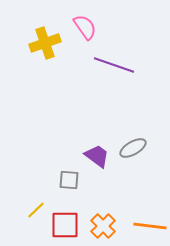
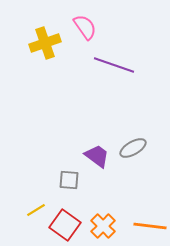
yellow line: rotated 12 degrees clockwise
red square: rotated 36 degrees clockwise
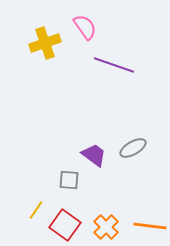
purple trapezoid: moved 3 px left, 1 px up
yellow line: rotated 24 degrees counterclockwise
orange cross: moved 3 px right, 1 px down
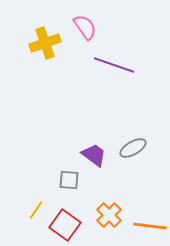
orange cross: moved 3 px right, 12 px up
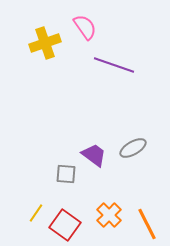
gray square: moved 3 px left, 6 px up
yellow line: moved 3 px down
orange line: moved 3 px left, 2 px up; rotated 56 degrees clockwise
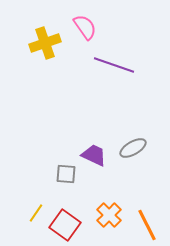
purple trapezoid: rotated 12 degrees counterclockwise
orange line: moved 1 px down
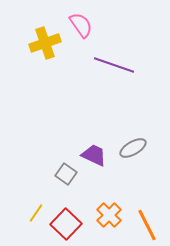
pink semicircle: moved 4 px left, 2 px up
gray square: rotated 30 degrees clockwise
red square: moved 1 px right, 1 px up; rotated 8 degrees clockwise
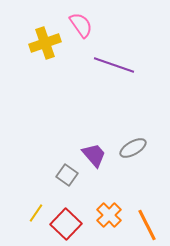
purple trapezoid: rotated 24 degrees clockwise
gray square: moved 1 px right, 1 px down
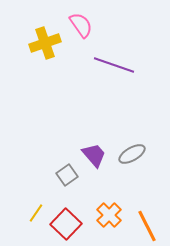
gray ellipse: moved 1 px left, 6 px down
gray square: rotated 20 degrees clockwise
orange line: moved 1 px down
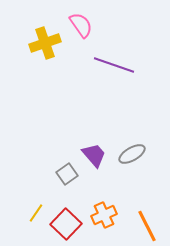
gray square: moved 1 px up
orange cross: moved 5 px left; rotated 20 degrees clockwise
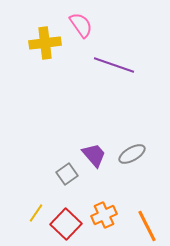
yellow cross: rotated 12 degrees clockwise
